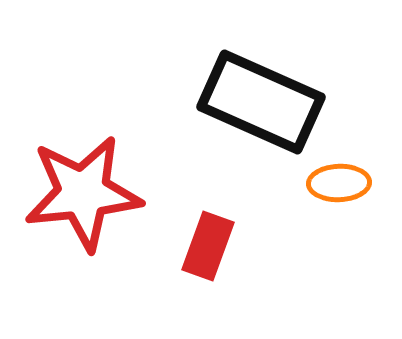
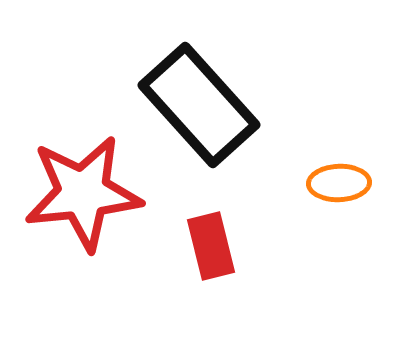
black rectangle: moved 62 px left, 3 px down; rotated 24 degrees clockwise
red rectangle: moved 3 px right; rotated 34 degrees counterclockwise
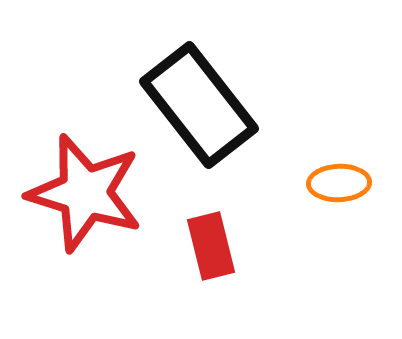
black rectangle: rotated 4 degrees clockwise
red star: moved 2 px right; rotated 23 degrees clockwise
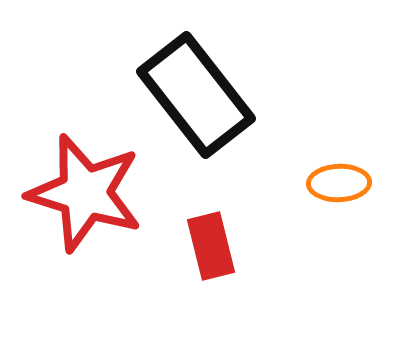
black rectangle: moved 3 px left, 10 px up
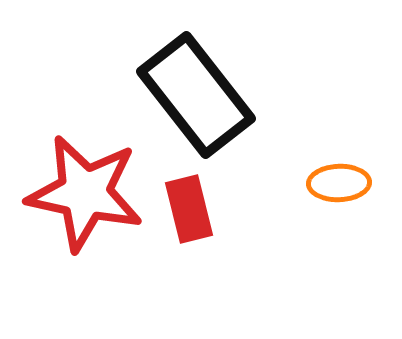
red star: rotated 5 degrees counterclockwise
red rectangle: moved 22 px left, 37 px up
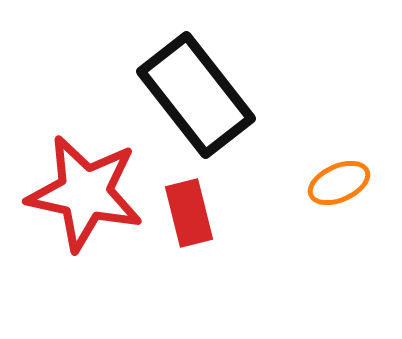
orange ellipse: rotated 22 degrees counterclockwise
red rectangle: moved 4 px down
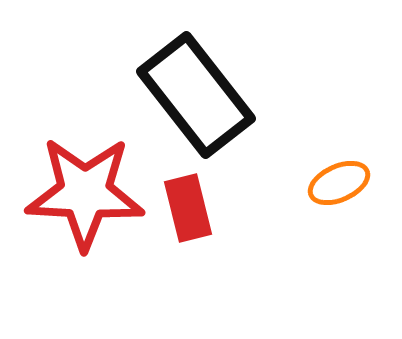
red star: rotated 9 degrees counterclockwise
red rectangle: moved 1 px left, 5 px up
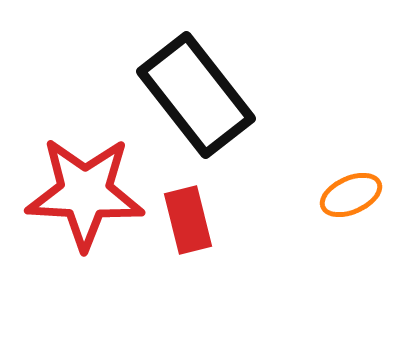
orange ellipse: moved 12 px right, 12 px down
red rectangle: moved 12 px down
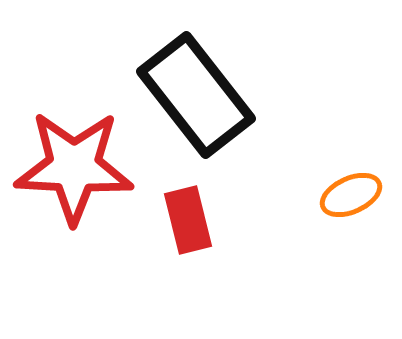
red star: moved 11 px left, 26 px up
